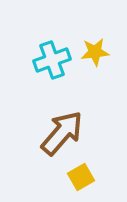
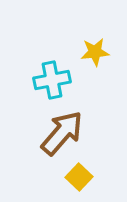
cyan cross: moved 20 px down; rotated 9 degrees clockwise
yellow square: moved 2 px left; rotated 16 degrees counterclockwise
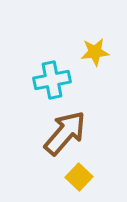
brown arrow: moved 3 px right
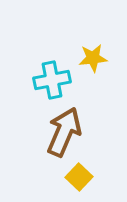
yellow star: moved 2 px left, 6 px down
brown arrow: moved 1 px left, 1 px up; rotated 18 degrees counterclockwise
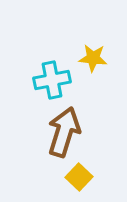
yellow star: rotated 12 degrees clockwise
brown arrow: rotated 6 degrees counterclockwise
